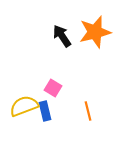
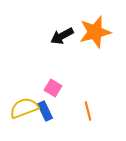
black arrow: rotated 85 degrees counterclockwise
yellow semicircle: moved 2 px down
blue rectangle: rotated 12 degrees counterclockwise
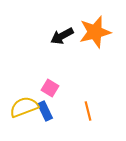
pink square: moved 3 px left
yellow semicircle: moved 1 px up
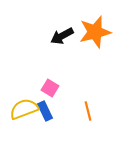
yellow semicircle: moved 2 px down
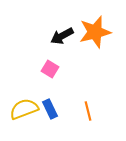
pink square: moved 19 px up
blue rectangle: moved 5 px right, 2 px up
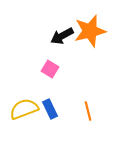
orange star: moved 5 px left, 1 px up
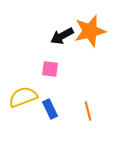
pink square: rotated 24 degrees counterclockwise
yellow semicircle: moved 1 px left, 12 px up
